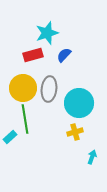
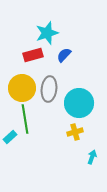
yellow circle: moved 1 px left
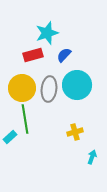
cyan circle: moved 2 px left, 18 px up
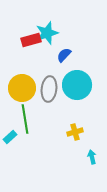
red rectangle: moved 2 px left, 15 px up
cyan arrow: rotated 32 degrees counterclockwise
